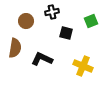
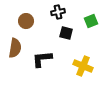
black cross: moved 6 px right
black L-shape: rotated 30 degrees counterclockwise
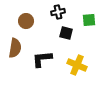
green square: moved 2 px left, 1 px up; rotated 16 degrees clockwise
yellow cross: moved 6 px left, 1 px up
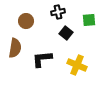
black square: rotated 24 degrees clockwise
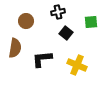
green square: moved 2 px right, 2 px down
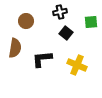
black cross: moved 2 px right
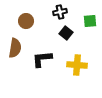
green square: moved 1 px left, 1 px up
yellow cross: rotated 18 degrees counterclockwise
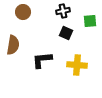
black cross: moved 3 px right, 1 px up
brown circle: moved 3 px left, 9 px up
black square: rotated 16 degrees counterclockwise
brown semicircle: moved 2 px left, 3 px up
black L-shape: moved 1 px down
